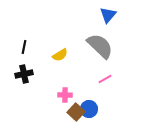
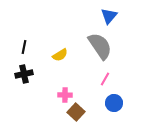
blue triangle: moved 1 px right, 1 px down
gray semicircle: rotated 12 degrees clockwise
pink line: rotated 32 degrees counterclockwise
blue circle: moved 25 px right, 6 px up
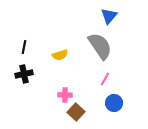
yellow semicircle: rotated 14 degrees clockwise
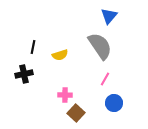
black line: moved 9 px right
brown square: moved 1 px down
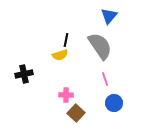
black line: moved 33 px right, 7 px up
pink line: rotated 48 degrees counterclockwise
pink cross: moved 1 px right
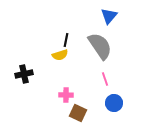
brown square: moved 2 px right; rotated 18 degrees counterclockwise
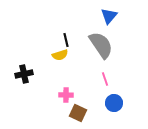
black line: rotated 24 degrees counterclockwise
gray semicircle: moved 1 px right, 1 px up
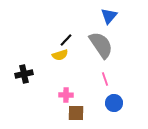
black line: rotated 56 degrees clockwise
brown square: moved 2 px left; rotated 24 degrees counterclockwise
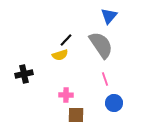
brown square: moved 2 px down
